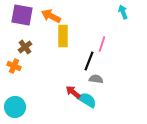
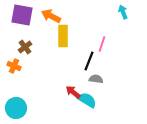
cyan circle: moved 1 px right, 1 px down
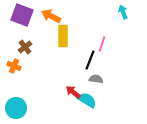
purple square: rotated 10 degrees clockwise
black line: moved 1 px right, 1 px up
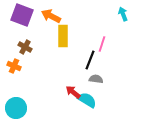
cyan arrow: moved 2 px down
brown cross: rotated 24 degrees counterclockwise
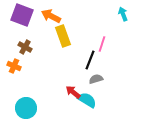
yellow rectangle: rotated 20 degrees counterclockwise
gray semicircle: rotated 24 degrees counterclockwise
cyan circle: moved 10 px right
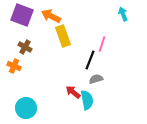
cyan semicircle: rotated 48 degrees clockwise
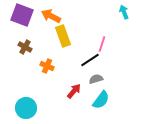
cyan arrow: moved 1 px right, 2 px up
black line: rotated 36 degrees clockwise
orange cross: moved 33 px right
red arrow: moved 1 px right, 1 px up; rotated 91 degrees clockwise
cyan semicircle: moved 14 px right; rotated 48 degrees clockwise
